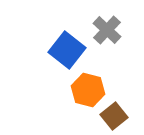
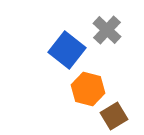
orange hexagon: moved 1 px up
brown square: rotated 8 degrees clockwise
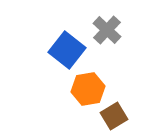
orange hexagon: rotated 24 degrees counterclockwise
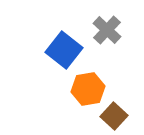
blue square: moved 3 px left
brown square: rotated 16 degrees counterclockwise
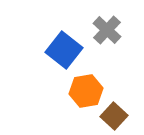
orange hexagon: moved 2 px left, 2 px down
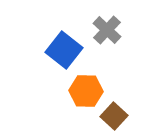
orange hexagon: rotated 12 degrees clockwise
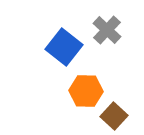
blue square: moved 3 px up
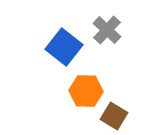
brown square: rotated 12 degrees counterclockwise
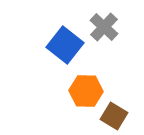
gray cross: moved 3 px left, 3 px up
blue square: moved 1 px right, 2 px up
